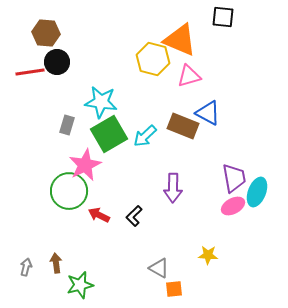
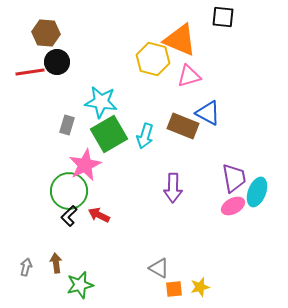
cyan arrow: rotated 30 degrees counterclockwise
black L-shape: moved 65 px left
yellow star: moved 8 px left, 32 px down; rotated 18 degrees counterclockwise
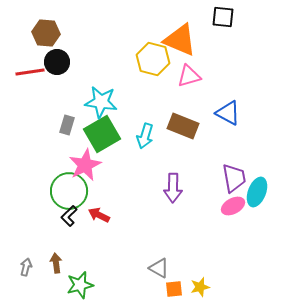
blue triangle: moved 20 px right
green square: moved 7 px left
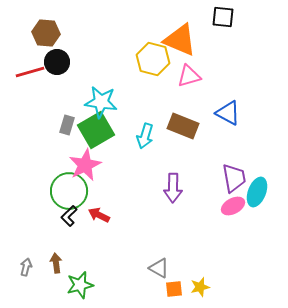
red line: rotated 8 degrees counterclockwise
green square: moved 6 px left, 4 px up
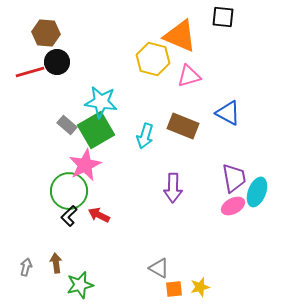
orange triangle: moved 4 px up
gray rectangle: rotated 66 degrees counterclockwise
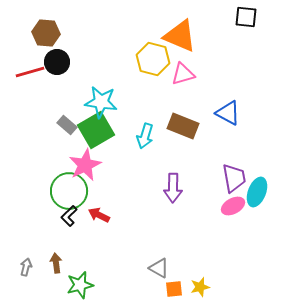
black square: moved 23 px right
pink triangle: moved 6 px left, 2 px up
